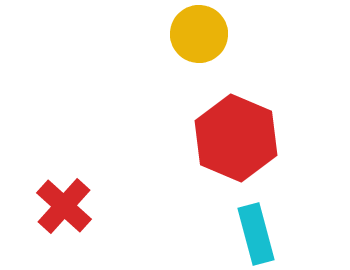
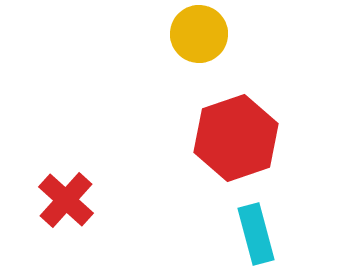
red hexagon: rotated 18 degrees clockwise
red cross: moved 2 px right, 6 px up
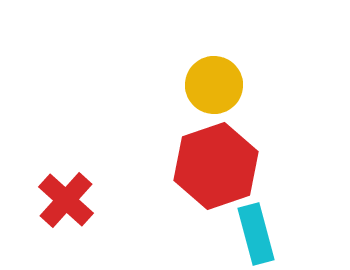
yellow circle: moved 15 px right, 51 px down
red hexagon: moved 20 px left, 28 px down
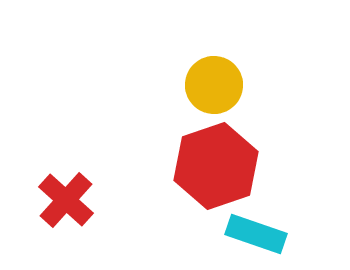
cyan rectangle: rotated 56 degrees counterclockwise
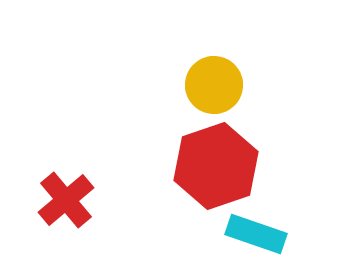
red cross: rotated 8 degrees clockwise
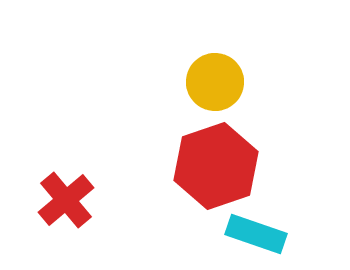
yellow circle: moved 1 px right, 3 px up
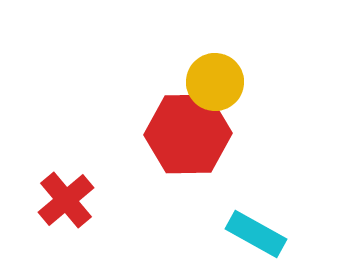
red hexagon: moved 28 px left, 32 px up; rotated 18 degrees clockwise
cyan rectangle: rotated 10 degrees clockwise
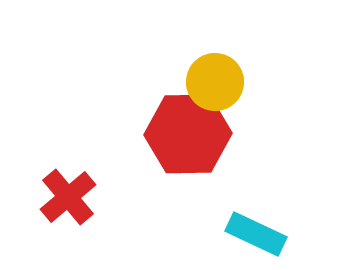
red cross: moved 2 px right, 3 px up
cyan rectangle: rotated 4 degrees counterclockwise
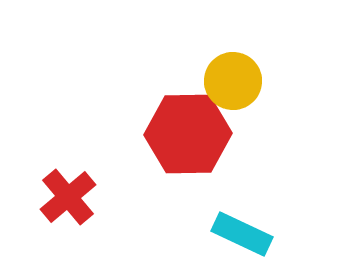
yellow circle: moved 18 px right, 1 px up
cyan rectangle: moved 14 px left
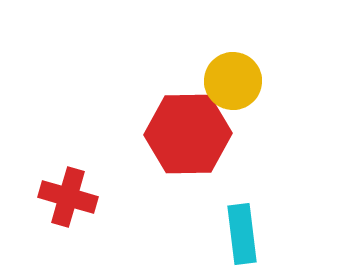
red cross: rotated 34 degrees counterclockwise
cyan rectangle: rotated 58 degrees clockwise
